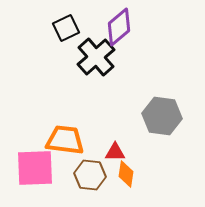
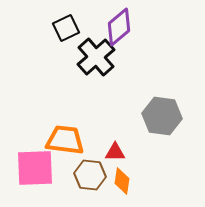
orange diamond: moved 4 px left, 7 px down
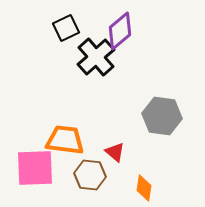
purple diamond: moved 1 px right, 4 px down
red triangle: rotated 40 degrees clockwise
orange diamond: moved 22 px right, 7 px down
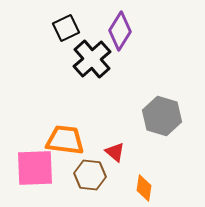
purple diamond: rotated 18 degrees counterclockwise
black cross: moved 4 px left, 2 px down
gray hexagon: rotated 9 degrees clockwise
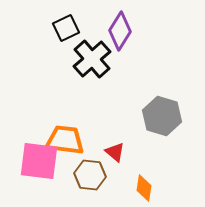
pink square: moved 4 px right, 7 px up; rotated 9 degrees clockwise
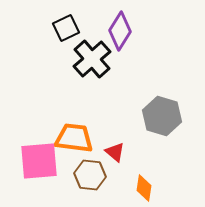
orange trapezoid: moved 9 px right, 2 px up
pink square: rotated 12 degrees counterclockwise
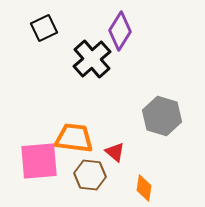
black square: moved 22 px left
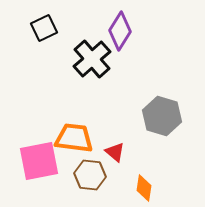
pink square: rotated 6 degrees counterclockwise
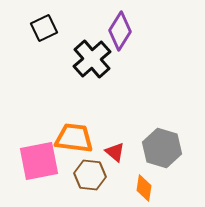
gray hexagon: moved 32 px down
